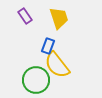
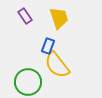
green circle: moved 8 px left, 2 px down
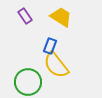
yellow trapezoid: moved 2 px right, 1 px up; rotated 40 degrees counterclockwise
blue rectangle: moved 2 px right
yellow semicircle: moved 1 px left
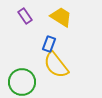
blue rectangle: moved 1 px left, 2 px up
green circle: moved 6 px left
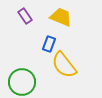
yellow trapezoid: rotated 10 degrees counterclockwise
yellow semicircle: moved 8 px right
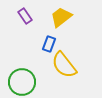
yellow trapezoid: rotated 60 degrees counterclockwise
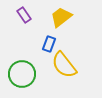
purple rectangle: moved 1 px left, 1 px up
green circle: moved 8 px up
